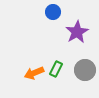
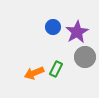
blue circle: moved 15 px down
gray circle: moved 13 px up
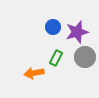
purple star: rotated 15 degrees clockwise
green rectangle: moved 11 px up
orange arrow: rotated 12 degrees clockwise
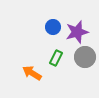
orange arrow: moved 2 px left; rotated 42 degrees clockwise
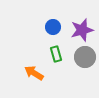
purple star: moved 5 px right, 2 px up
green rectangle: moved 4 px up; rotated 42 degrees counterclockwise
orange arrow: moved 2 px right
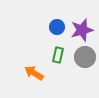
blue circle: moved 4 px right
green rectangle: moved 2 px right, 1 px down; rotated 28 degrees clockwise
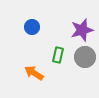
blue circle: moved 25 px left
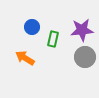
purple star: rotated 10 degrees clockwise
green rectangle: moved 5 px left, 16 px up
orange arrow: moved 9 px left, 15 px up
